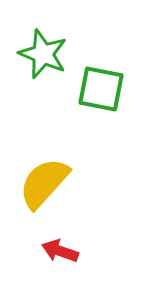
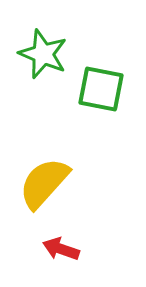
red arrow: moved 1 px right, 2 px up
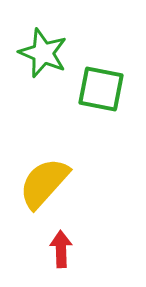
green star: moved 1 px up
red arrow: rotated 69 degrees clockwise
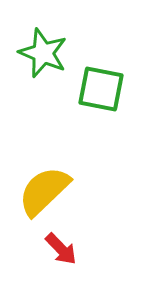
yellow semicircle: moved 8 px down; rotated 4 degrees clockwise
red arrow: rotated 138 degrees clockwise
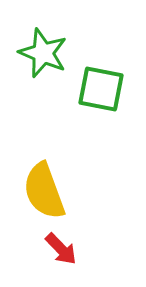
yellow semicircle: rotated 66 degrees counterclockwise
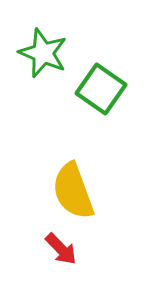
green square: rotated 24 degrees clockwise
yellow semicircle: moved 29 px right
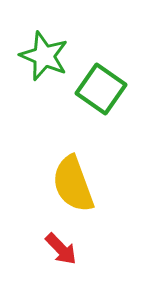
green star: moved 1 px right, 3 px down
yellow semicircle: moved 7 px up
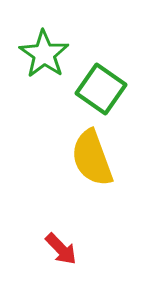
green star: moved 2 px up; rotated 12 degrees clockwise
yellow semicircle: moved 19 px right, 26 px up
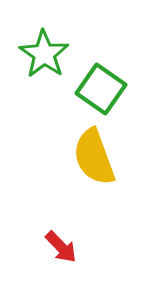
yellow semicircle: moved 2 px right, 1 px up
red arrow: moved 2 px up
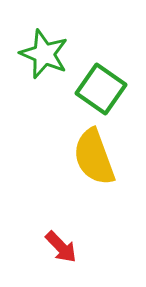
green star: rotated 12 degrees counterclockwise
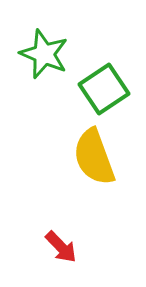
green square: moved 3 px right; rotated 21 degrees clockwise
